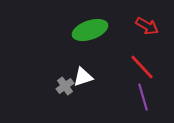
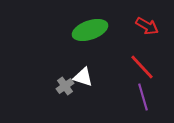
white triangle: rotated 35 degrees clockwise
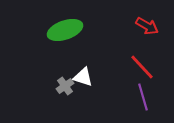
green ellipse: moved 25 px left
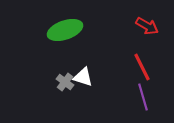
red line: rotated 16 degrees clockwise
gray cross: moved 4 px up; rotated 18 degrees counterclockwise
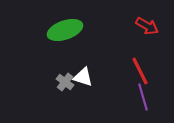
red line: moved 2 px left, 4 px down
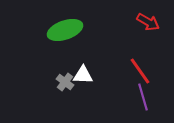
red arrow: moved 1 px right, 4 px up
red line: rotated 8 degrees counterclockwise
white triangle: moved 2 px up; rotated 15 degrees counterclockwise
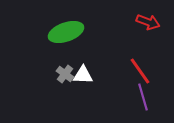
red arrow: rotated 10 degrees counterclockwise
green ellipse: moved 1 px right, 2 px down
gray cross: moved 8 px up
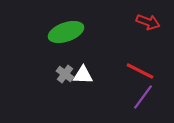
red line: rotated 28 degrees counterclockwise
purple line: rotated 52 degrees clockwise
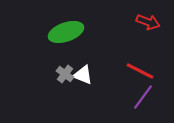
white triangle: rotated 20 degrees clockwise
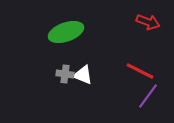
gray cross: rotated 30 degrees counterclockwise
purple line: moved 5 px right, 1 px up
